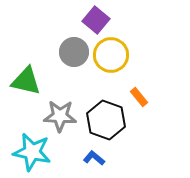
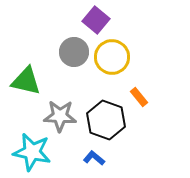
yellow circle: moved 1 px right, 2 px down
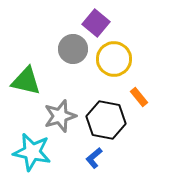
purple square: moved 3 px down
gray circle: moved 1 px left, 3 px up
yellow circle: moved 2 px right, 2 px down
gray star: rotated 20 degrees counterclockwise
black hexagon: rotated 9 degrees counterclockwise
blue L-shape: rotated 80 degrees counterclockwise
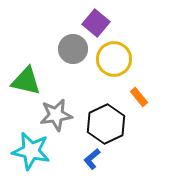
gray star: moved 4 px left, 1 px up; rotated 8 degrees clockwise
black hexagon: moved 4 px down; rotated 24 degrees clockwise
cyan star: moved 1 px left, 1 px up
blue L-shape: moved 2 px left, 1 px down
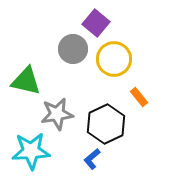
gray star: moved 1 px right, 1 px up
cyan star: rotated 15 degrees counterclockwise
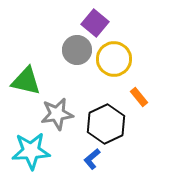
purple square: moved 1 px left
gray circle: moved 4 px right, 1 px down
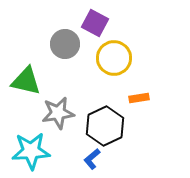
purple square: rotated 12 degrees counterclockwise
gray circle: moved 12 px left, 6 px up
yellow circle: moved 1 px up
orange rectangle: moved 1 px down; rotated 60 degrees counterclockwise
gray star: moved 1 px right, 1 px up
black hexagon: moved 1 px left, 2 px down
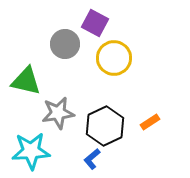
orange rectangle: moved 11 px right, 24 px down; rotated 24 degrees counterclockwise
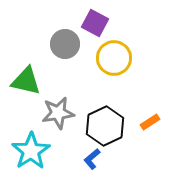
cyan star: rotated 30 degrees counterclockwise
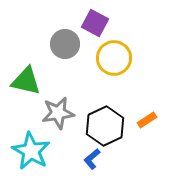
orange rectangle: moved 3 px left, 2 px up
cyan star: rotated 9 degrees counterclockwise
